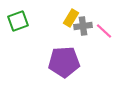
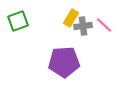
pink line: moved 6 px up
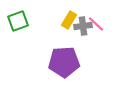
yellow rectangle: moved 2 px left, 2 px down
pink line: moved 8 px left, 1 px up
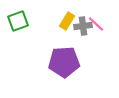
yellow rectangle: moved 2 px left, 1 px down
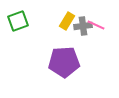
pink line: moved 1 px down; rotated 18 degrees counterclockwise
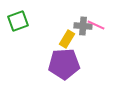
yellow rectangle: moved 18 px down
gray cross: rotated 12 degrees clockwise
purple pentagon: moved 2 px down
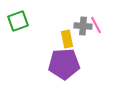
pink line: rotated 36 degrees clockwise
yellow rectangle: rotated 42 degrees counterclockwise
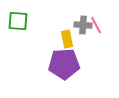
green square: rotated 25 degrees clockwise
gray cross: moved 1 px up
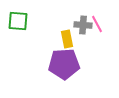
pink line: moved 1 px right, 1 px up
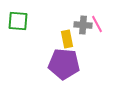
purple pentagon: rotated 8 degrees clockwise
